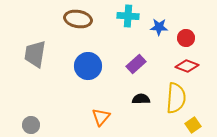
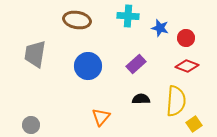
brown ellipse: moved 1 px left, 1 px down
blue star: moved 1 px right, 1 px down; rotated 12 degrees clockwise
yellow semicircle: moved 3 px down
yellow square: moved 1 px right, 1 px up
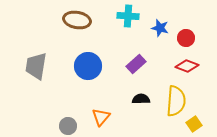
gray trapezoid: moved 1 px right, 12 px down
gray circle: moved 37 px right, 1 px down
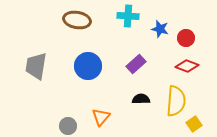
blue star: moved 1 px down
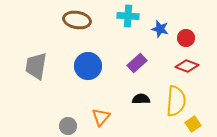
purple rectangle: moved 1 px right, 1 px up
yellow square: moved 1 px left
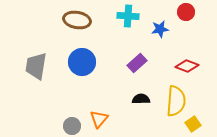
blue star: rotated 24 degrees counterclockwise
red circle: moved 26 px up
blue circle: moved 6 px left, 4 px up
orange triangle: moved 2 px left, 2 px down
gray circle: moved 4 px right
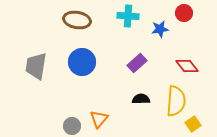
red circle: moved 2 px left, 1 px down
red diamond: rotated 30 degrees clockwise
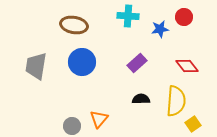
red circle: moved 4 px down
brown ellipse: moved 3 px left, 5 px down
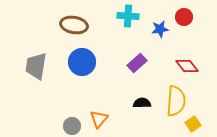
black semicircle: moved 1 px right, 4 px down
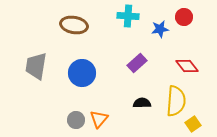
blue circle: moved 11 px down
gray circle: moved 4 px right, 6 px up
